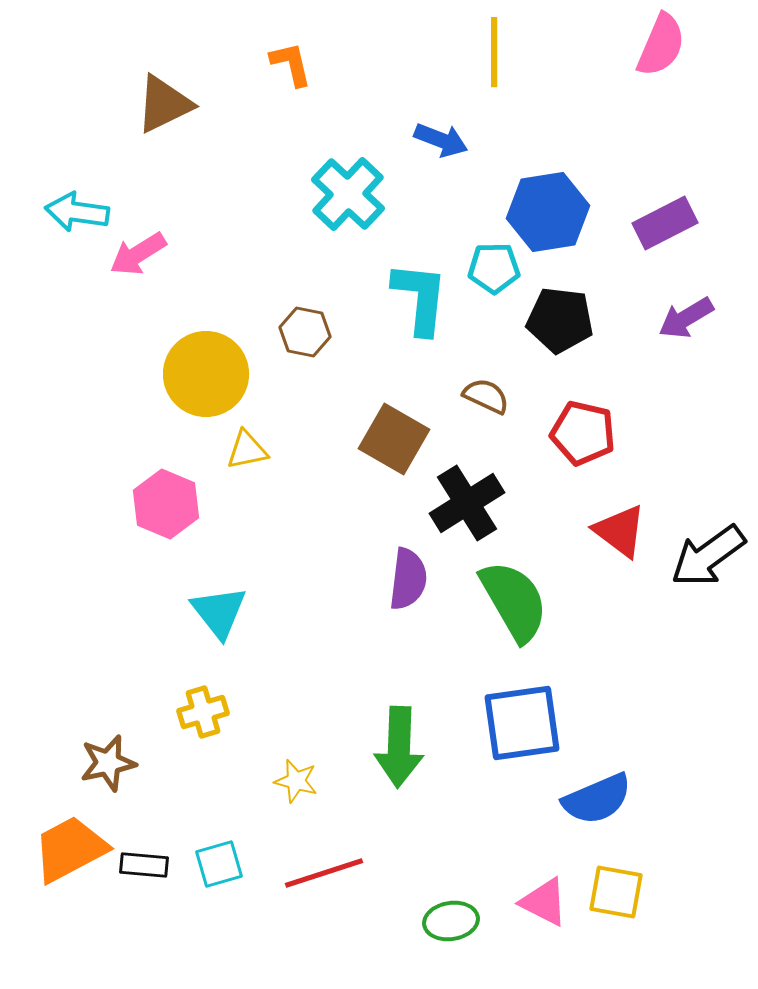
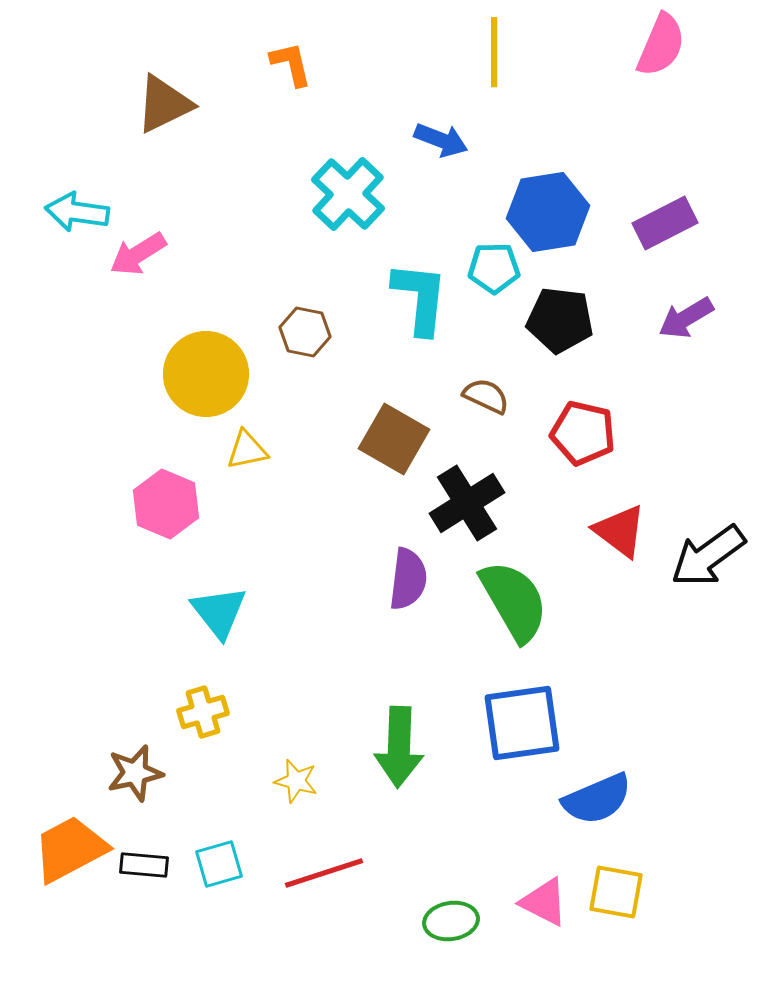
brown star: moved 27 px right, 10 px down
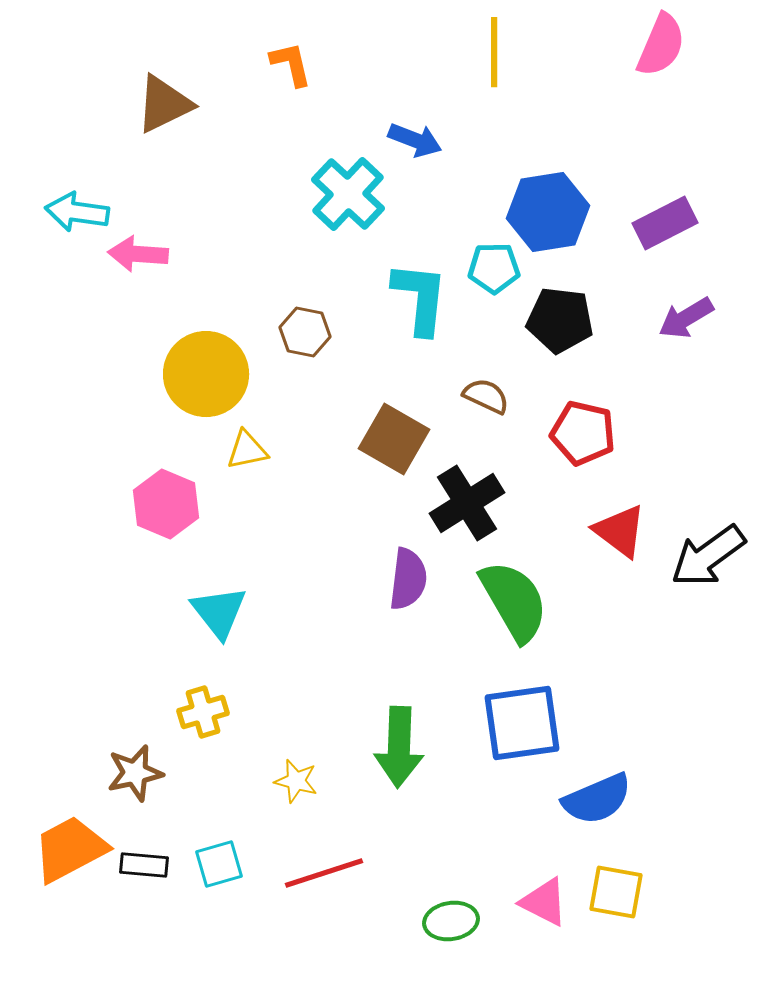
blue arrow: moved 26 px left
pink arrow: rotated 36 degrees clockwise
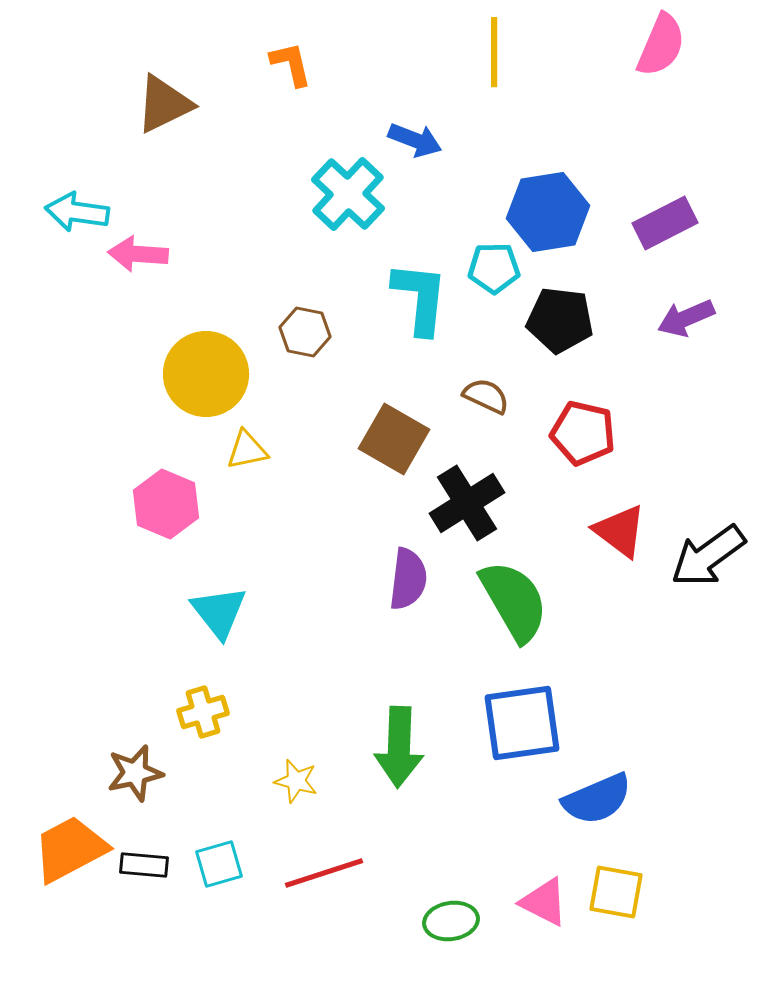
purple arrow: rotated 8 degrees clockwise
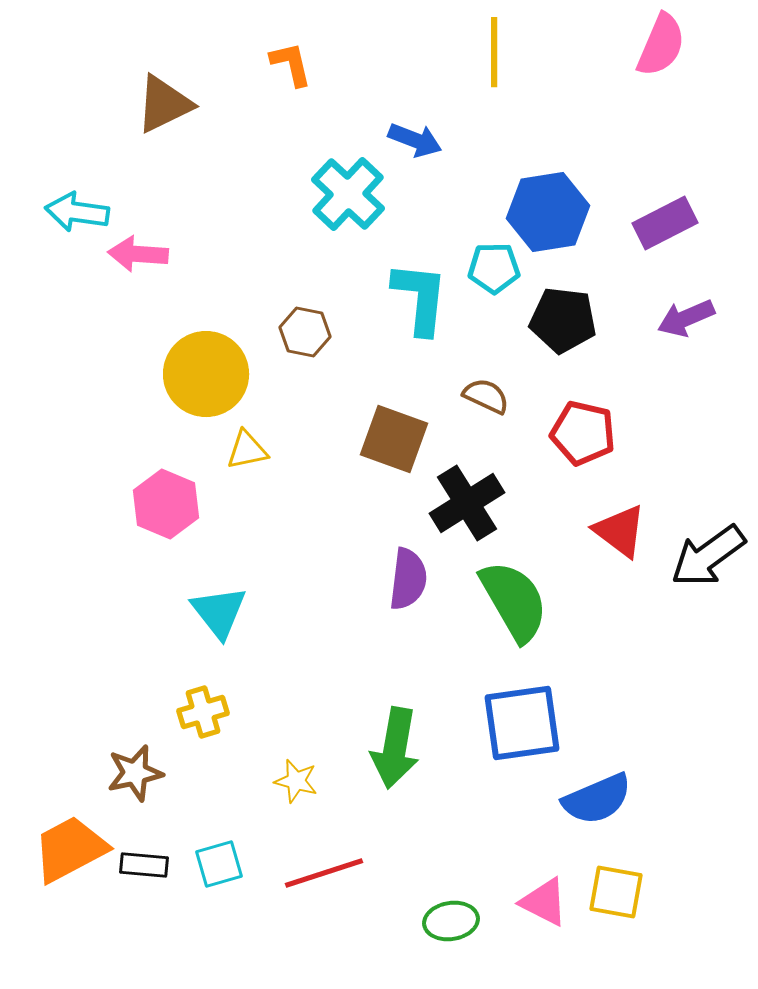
black pentagon: moved 3 px right
brown square: rotated 10 degrees counterclockwise
green arrow: moved 4 px left, 1 px down; rotated 8 degrees clockwise
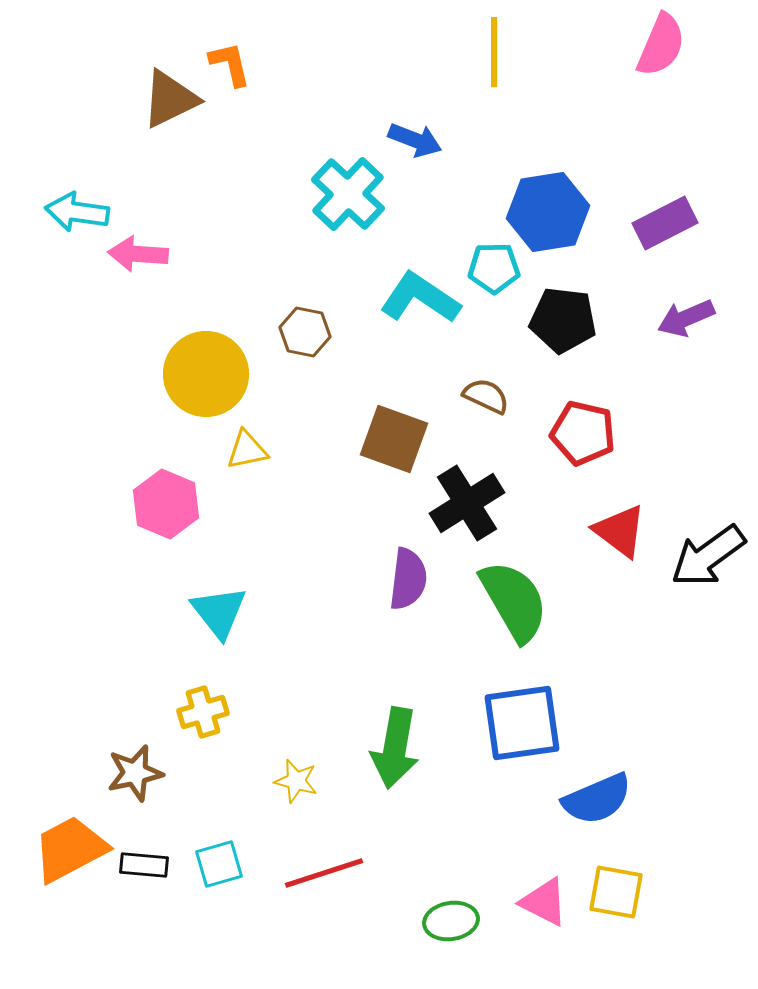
orange L-shape: moved 61 px left
brown triangle: moved 6 px right, 5 px up
cyan L-shape: rotated 62 degrees counterclockwise
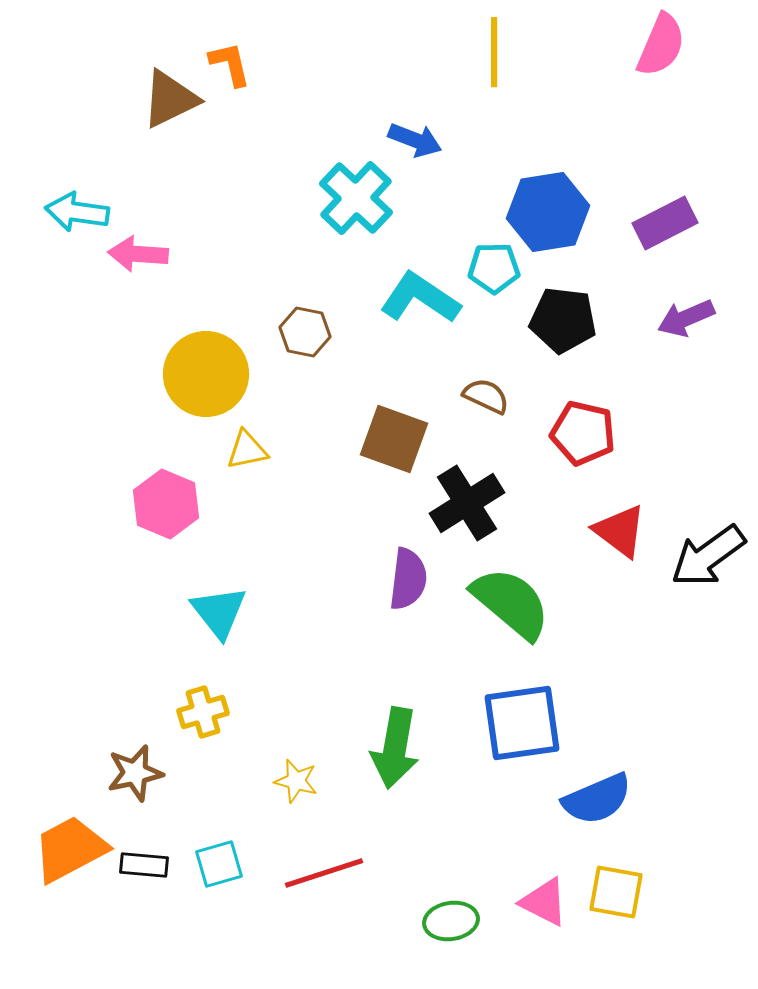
cyan cross: moved 8 px right, 4 px down
green semicircle: moved 3 px left, 2 px down; rotated 20 degrees counterclockwise
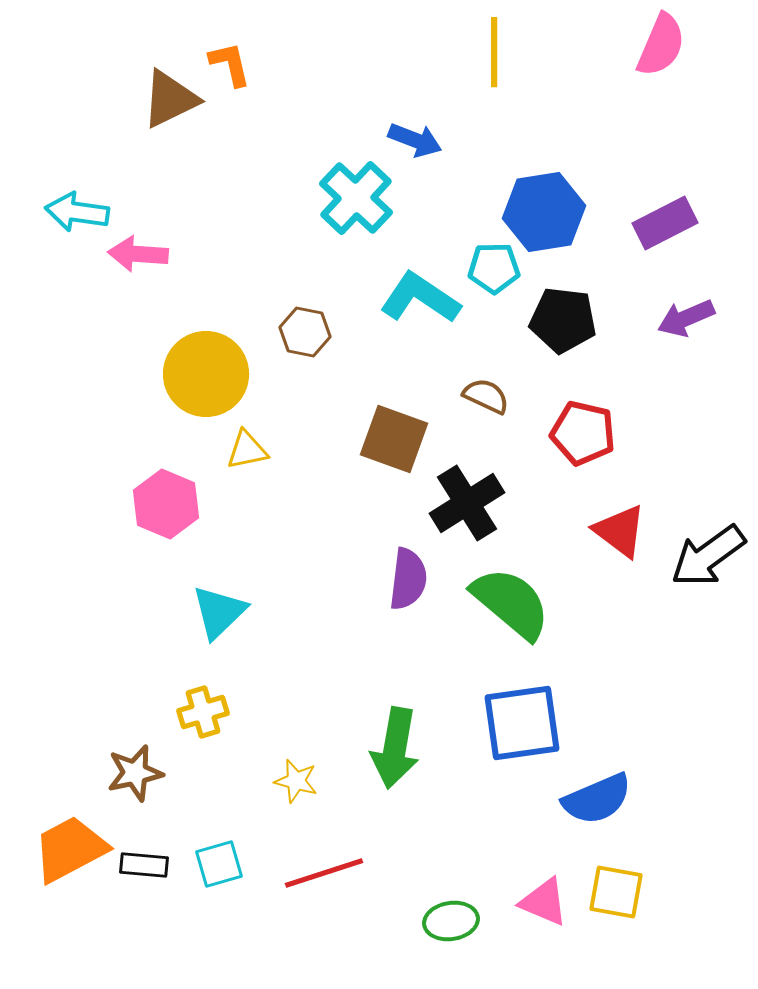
blue hexagon: moved 4 px left
cyan triangle: rotated 24 degrees clockwise
pink triangle: rotated 4 degrees counterclockwise
